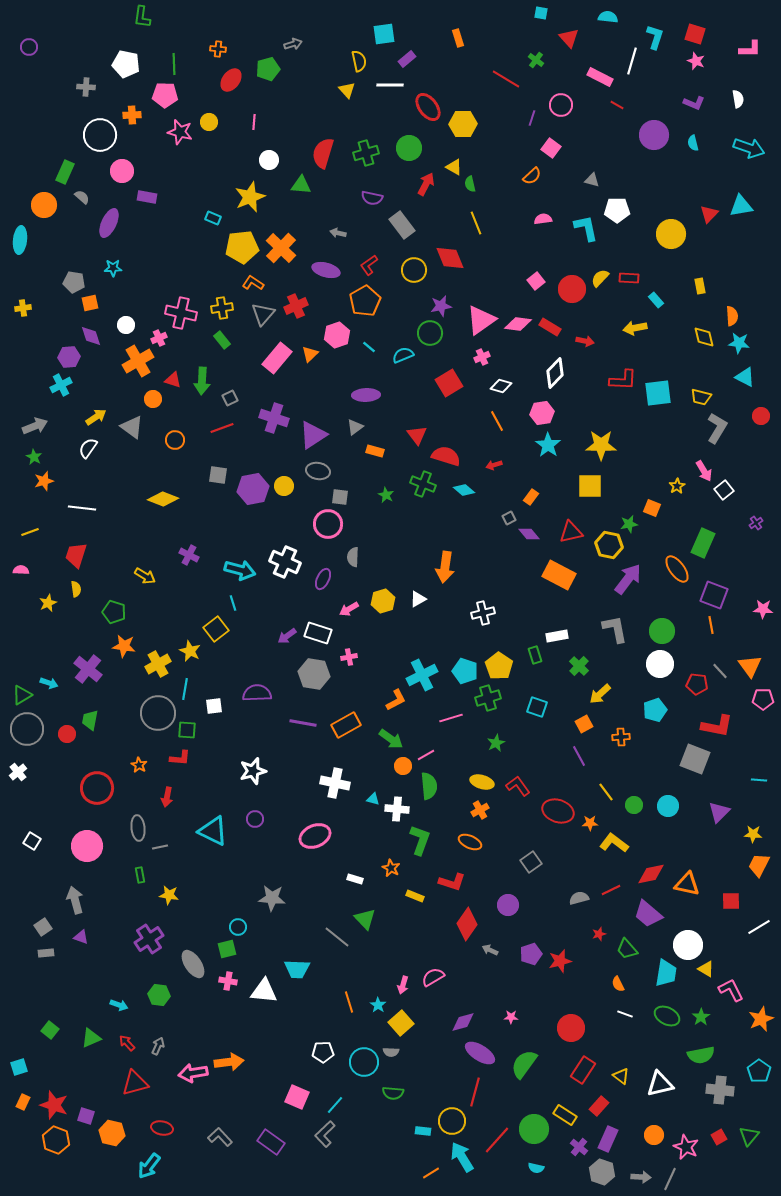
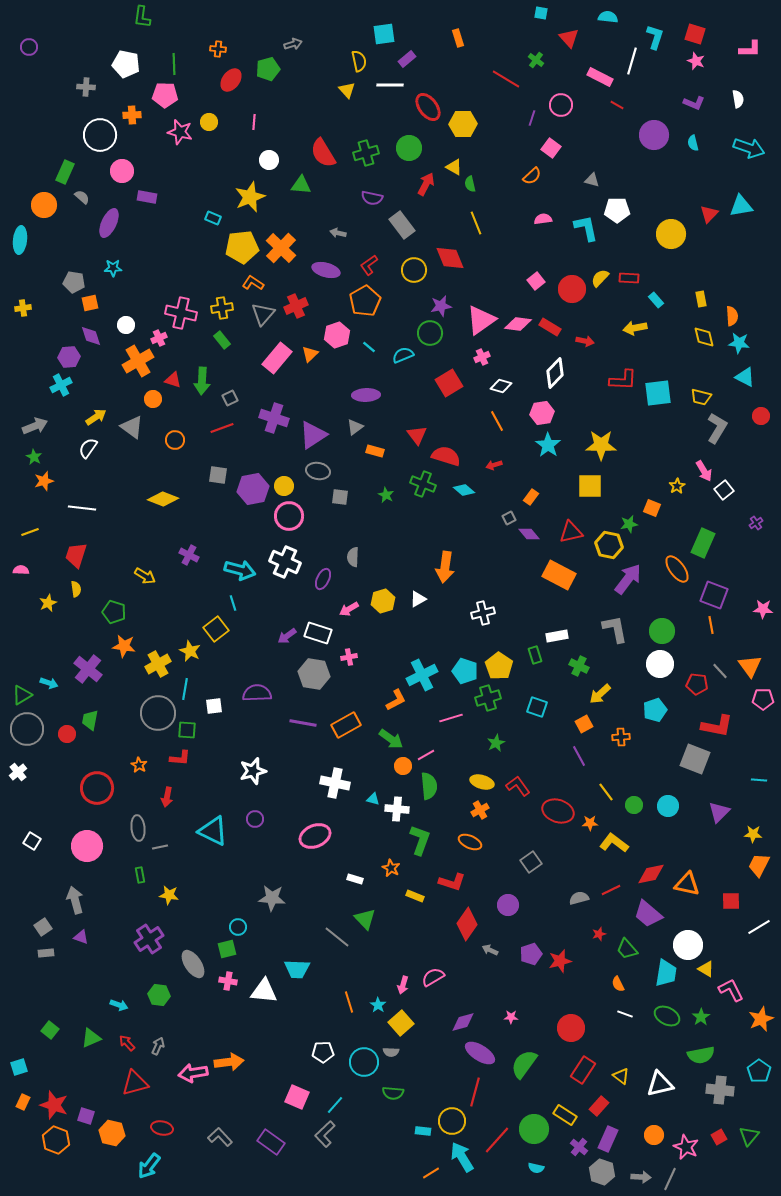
red semicircle at (323, 153): rotated 48 degrees counterclockwise
yellow rectangle at (700, 286): moved 1 px right, 13 px down
pink circle at (328, 524): moved 39 px left, 8 px up
green cross at (579, 666): rotated 18 degrees counterclockwise
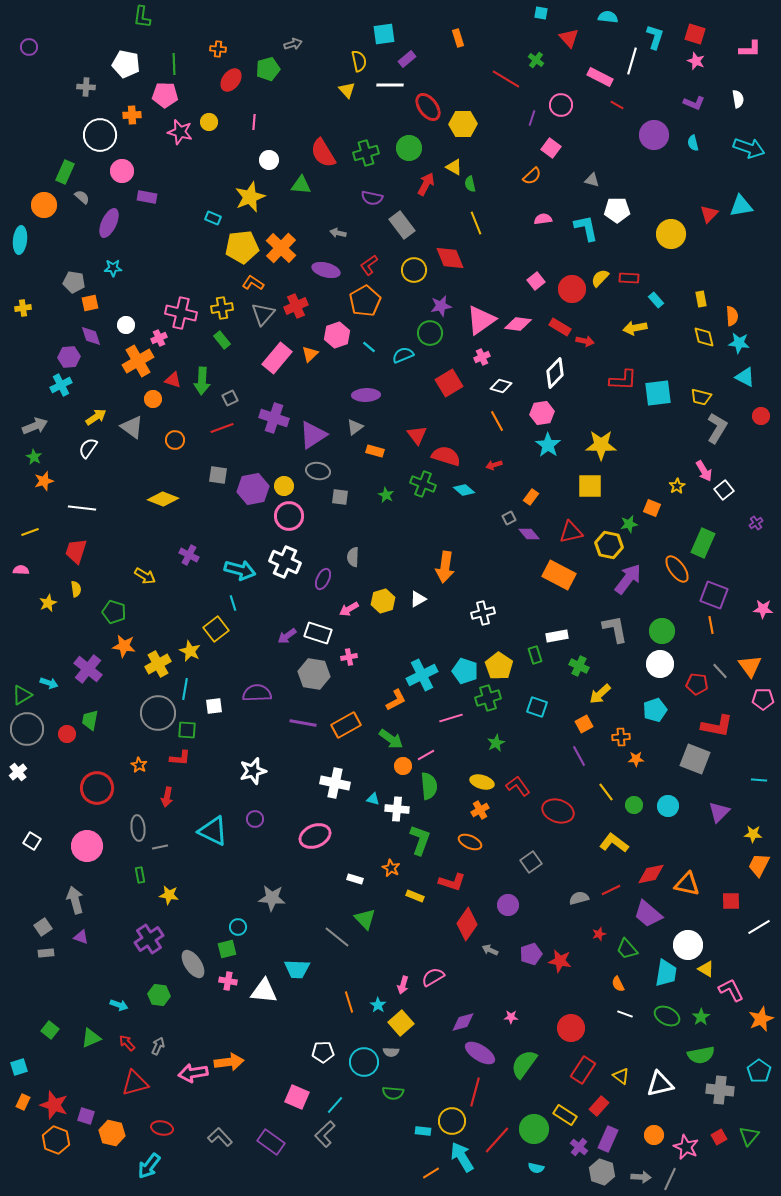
red rectangle at (550, 327): moved 10 px right
red trapezoid at (76, 555): moved 4 px up
orange star at (590, 823): moved 46 px right, 64 px up
red star at (560, 961): rotated 25 degrees clockwise
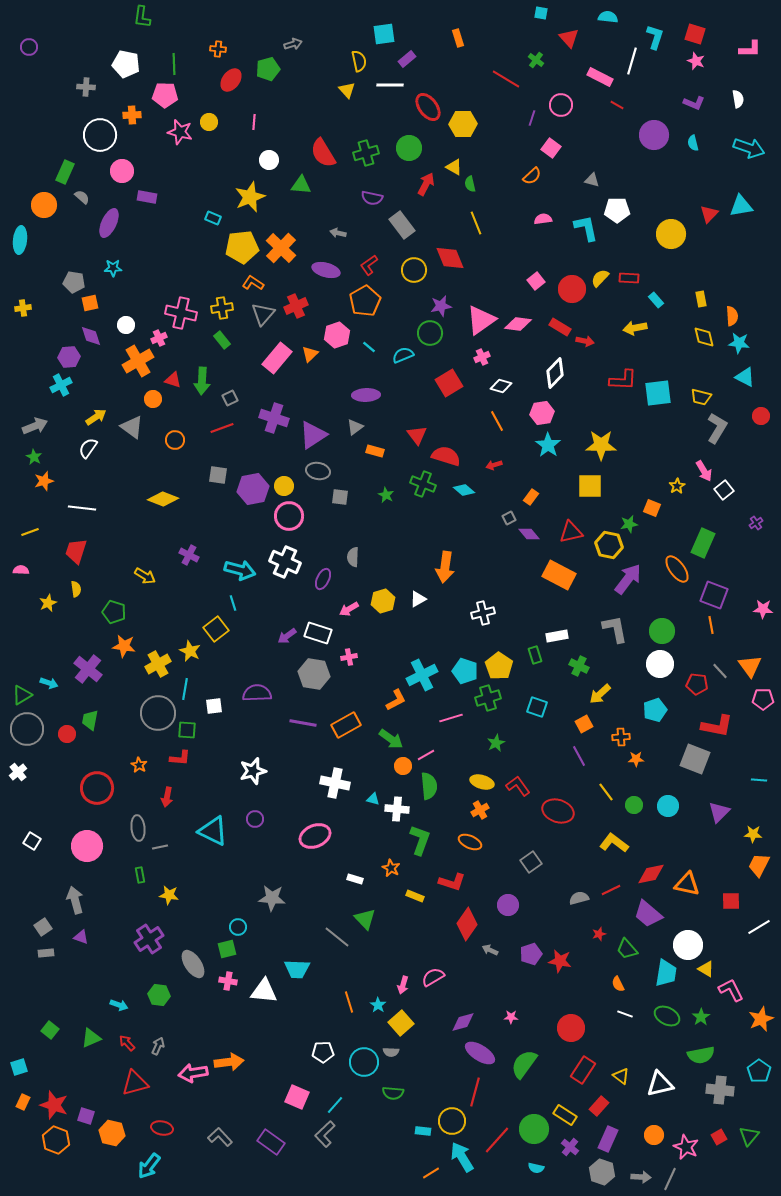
purple cross at (579, 1147): moved 9 px left
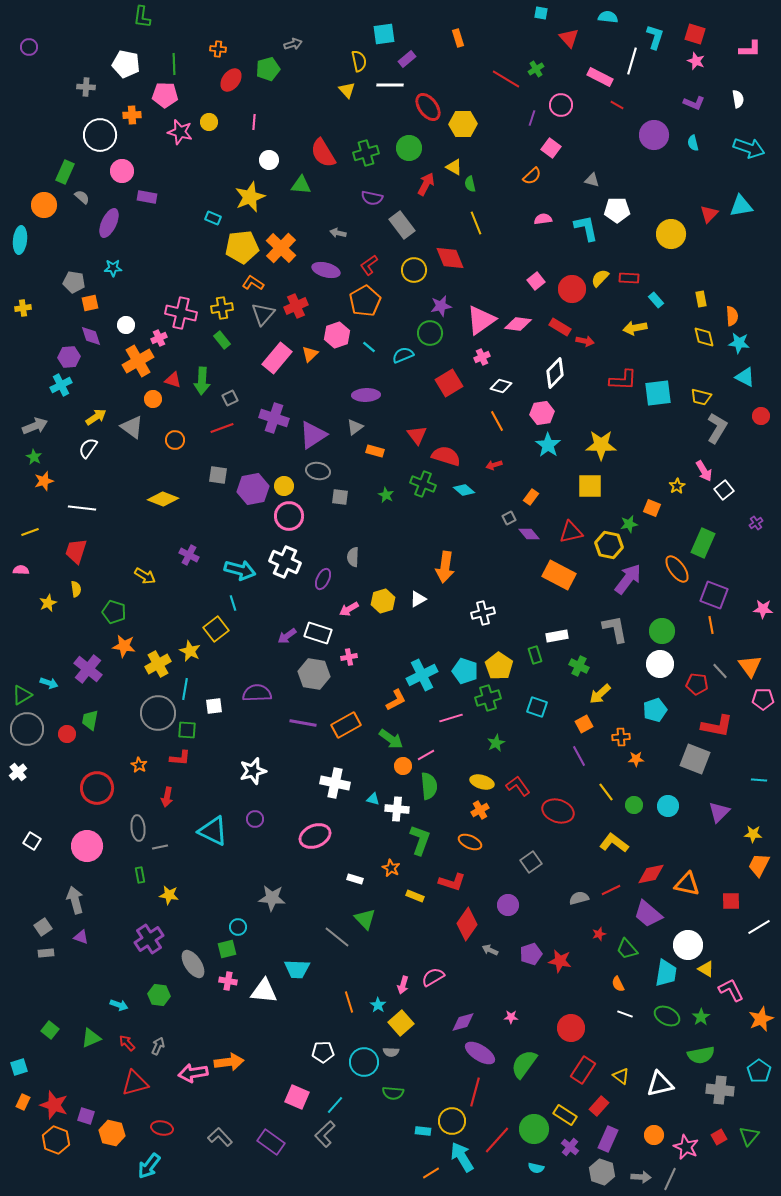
green cross at (536, 60): moved 9 px down; rotated 21 degrees clockwise
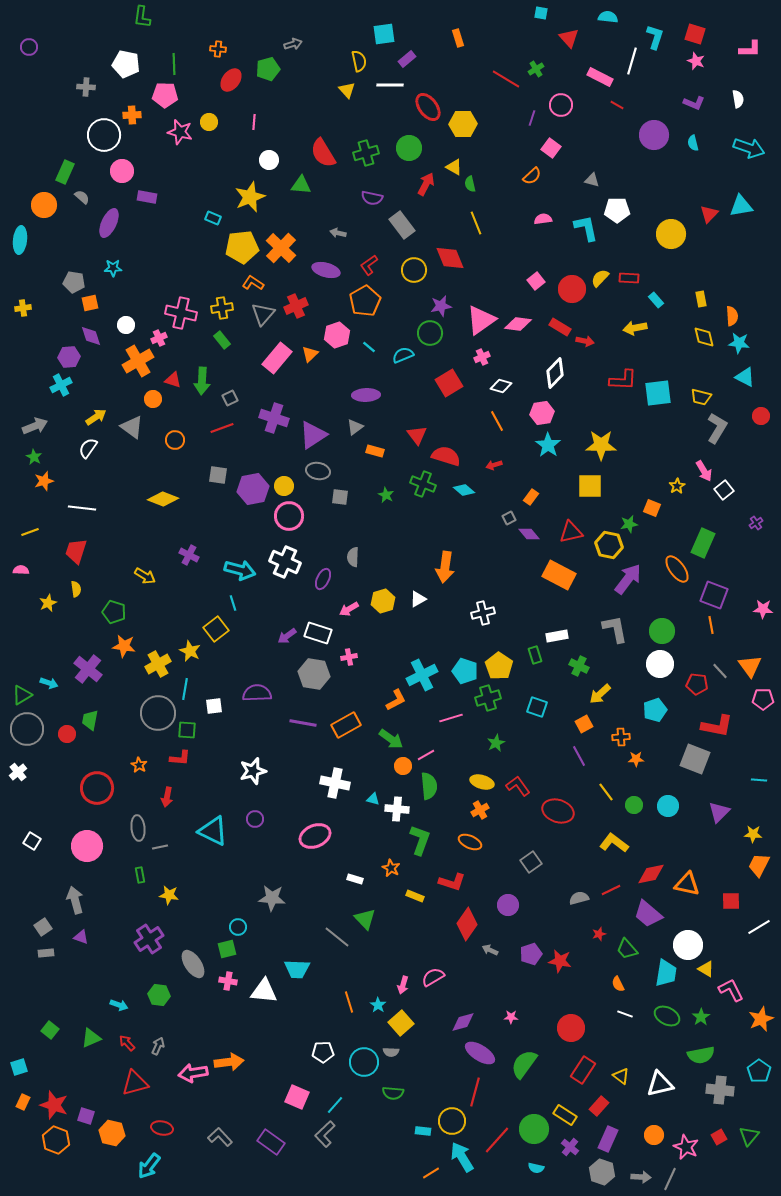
white circle at (100, 135): moved 4 px right
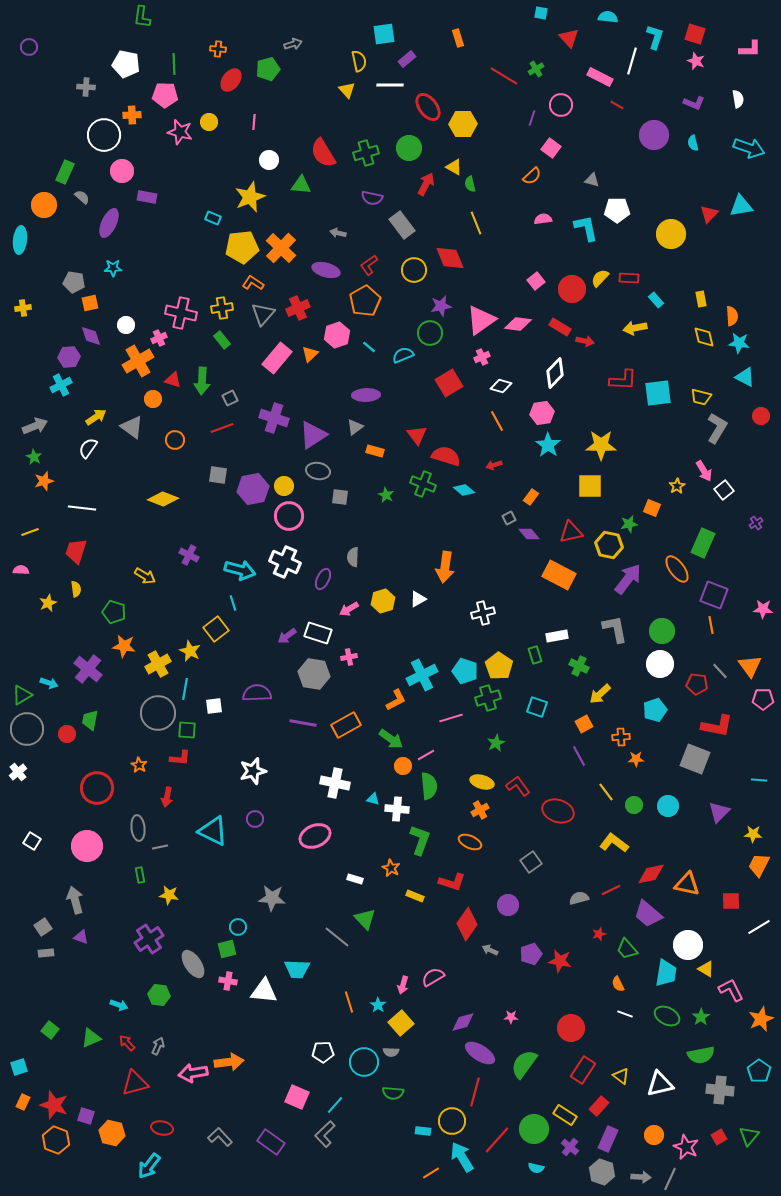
red line at (506, 79): moved 2 px left, 3 px up
red cross at (296, 306): moved 2 px right, 2 px down
